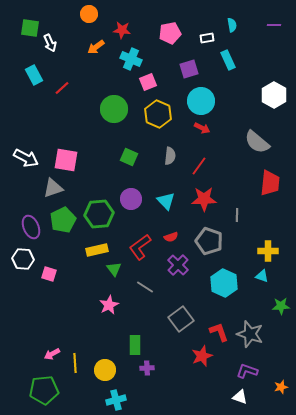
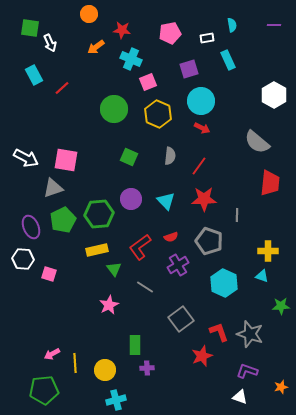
purple cross at (178, 265): rotated 15 degrees clockwise
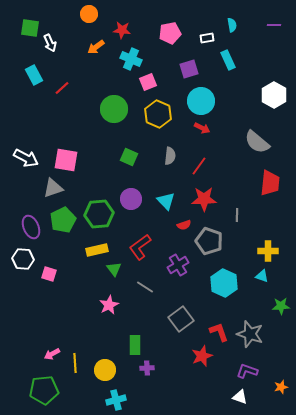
red semicircle at (171, 237): moved 13 px right, 12 px up
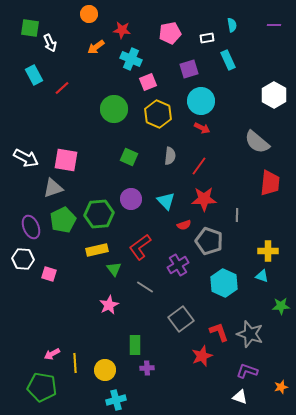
green pentagon at (44, 390): moved 2 px left, 3 px up; rotated 16 degrees clockwise
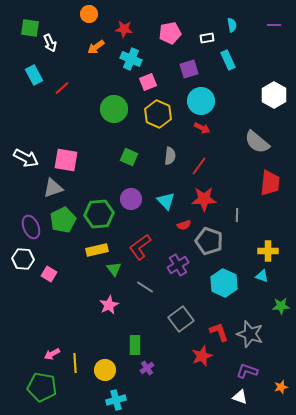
red star at (122, 30): moved 2 px right, 1 px up
pink square at (49, 274): rotated 14 degrees clockwise
purple cross at (147, 368): rotated 32 degrees counterclockwise
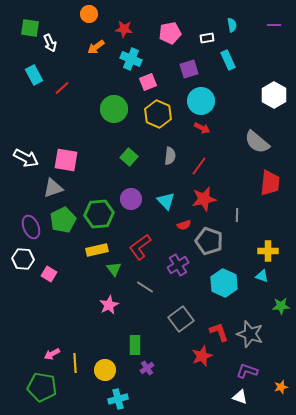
green square at (129, 157): rotated 18 degrees clockwise
red star at (204, 199): rotated 10 degrees counterclockwise
cyan cross at (116, 400): moved 2 px right, 1 px up
